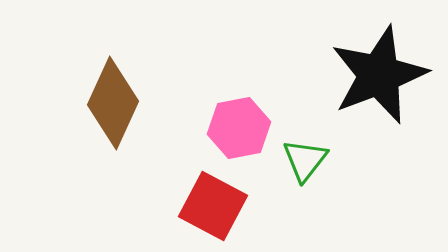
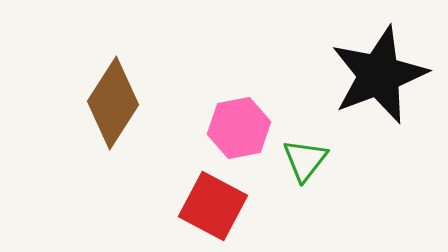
brown diamond: rotated 8 degrees clockwise
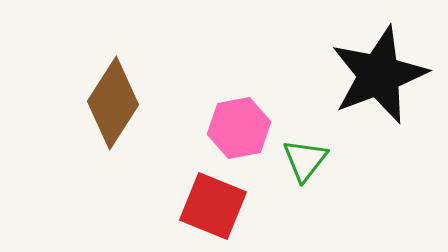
red square: rotated 6 degrees counterclockwise
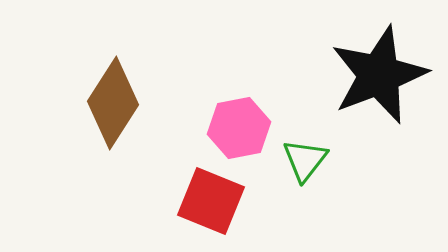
red square: moved 2 px left, 5 px up
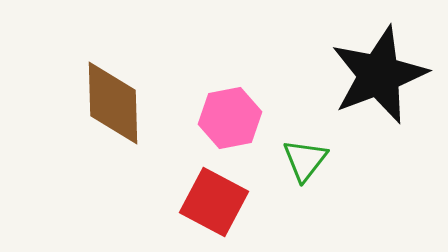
brown diamond: rotated 34 degrees counterclockwise
pink hexagon: moved 9 px left, 10 px up
red square: moved 3 px right, 1 px down; rotated 6 degrees clockwise
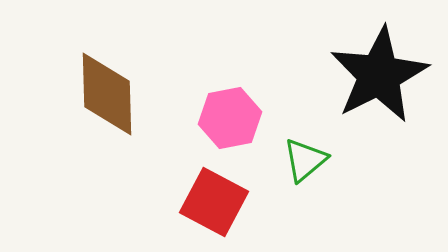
black star: rotated 6 degrees counterclockwise
brown diamond: moved 6 px left, 9 px up
green triangle: rotated 12 degrees clockwise
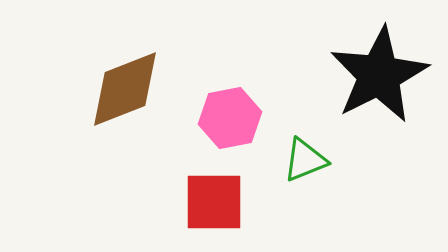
brown diamond: moved 18 px right, 5 px up; rotated 70 degrees clockwise
green triangle: rotated 18 degrees clockwise
red square: rotated 28 degrees counterclockwise
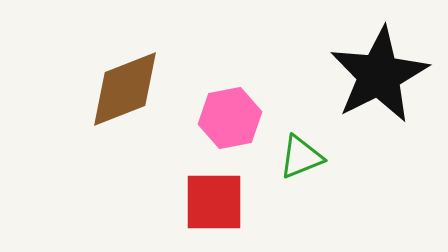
green triangle: moved 4 px left, 3 px up
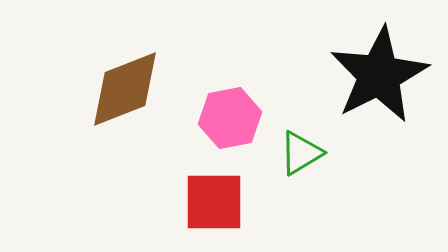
green triangle: moved 4 px up; rotated 9 degrees counterclockwise
